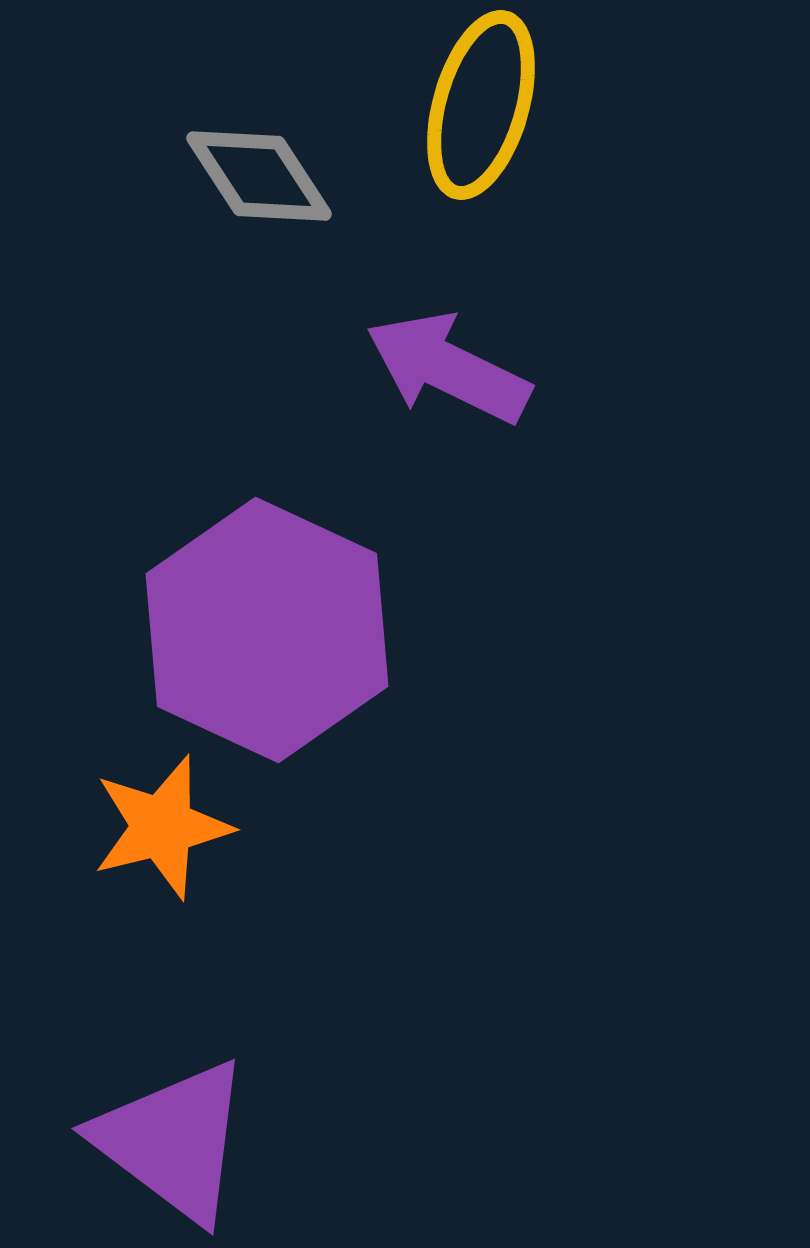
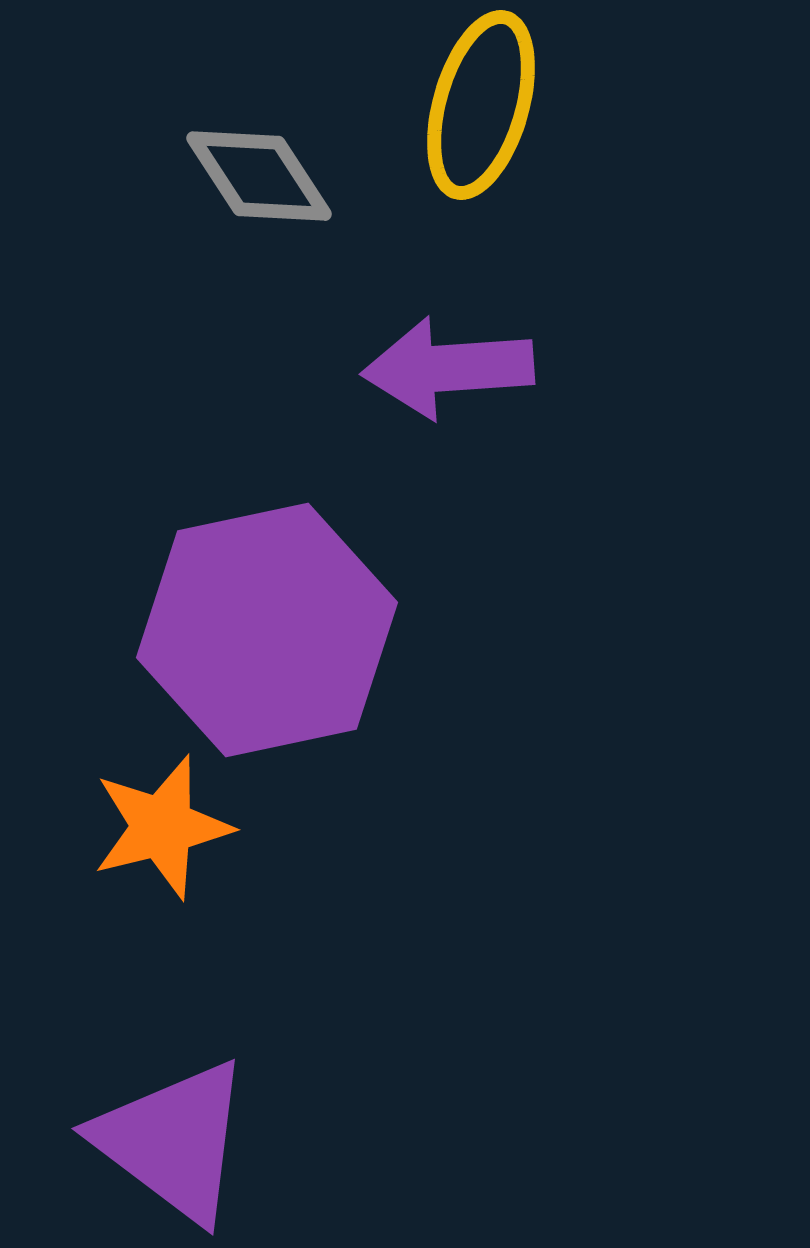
purple arrow: rotated 30 degrees counterclockwise
purple hexagon: rotated 23 degrees clockwise
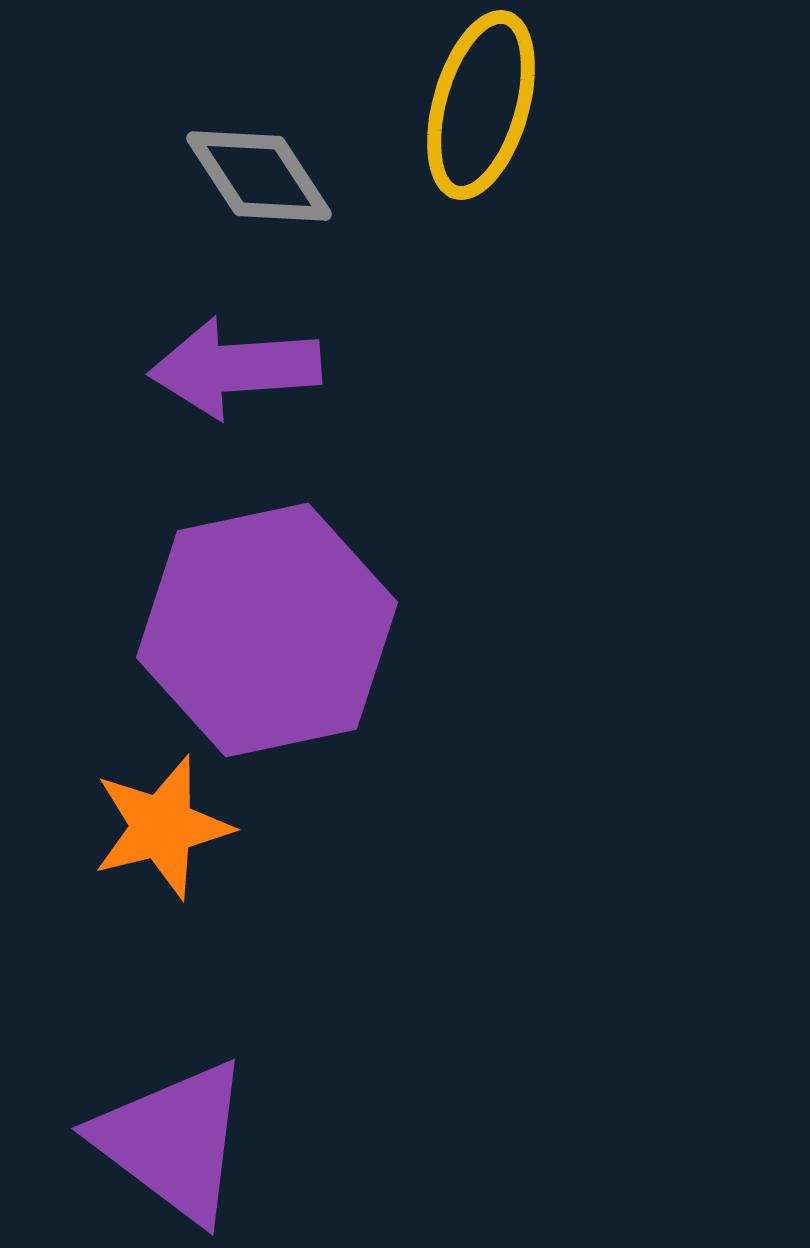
purple arrow: moved 213 px left
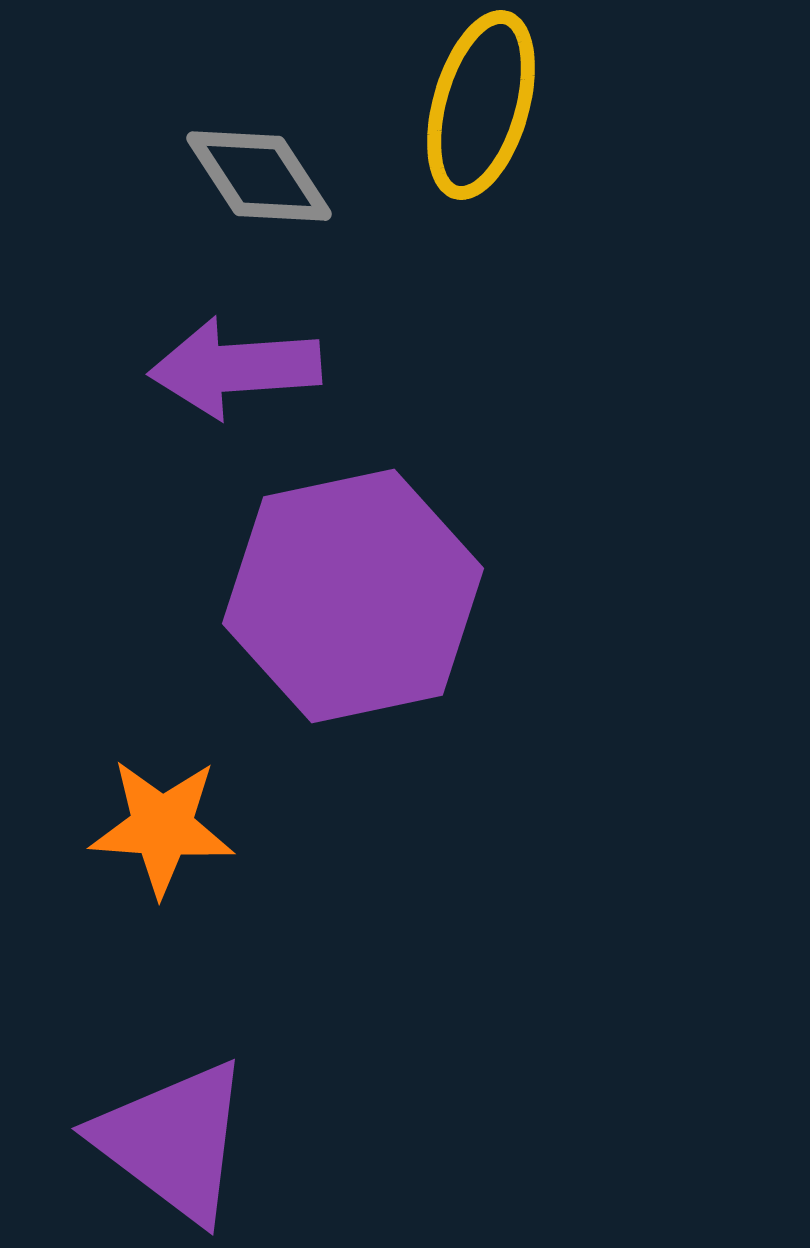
purple hexagon: moved 86 px right, 34 px up
orange star: rotated 18 degrees clockwise
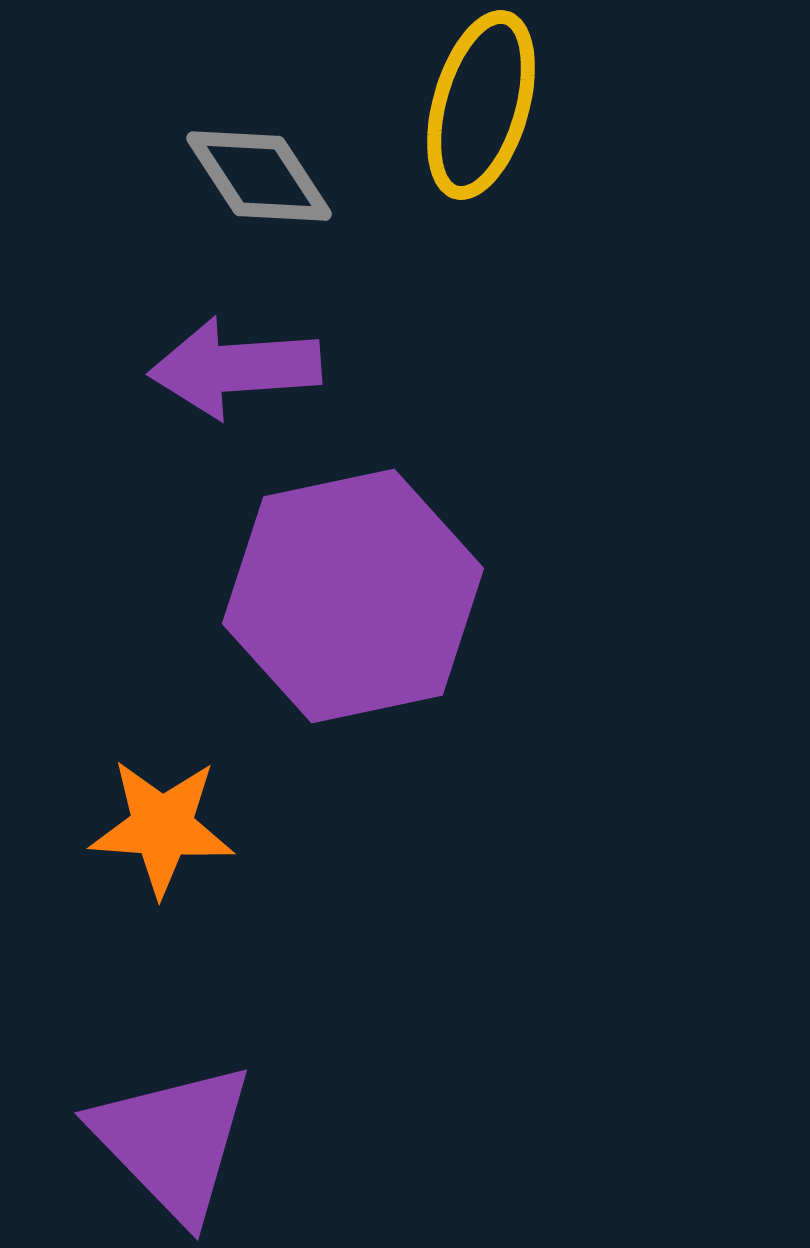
purple triangle: rotated 9 degrees clockwise
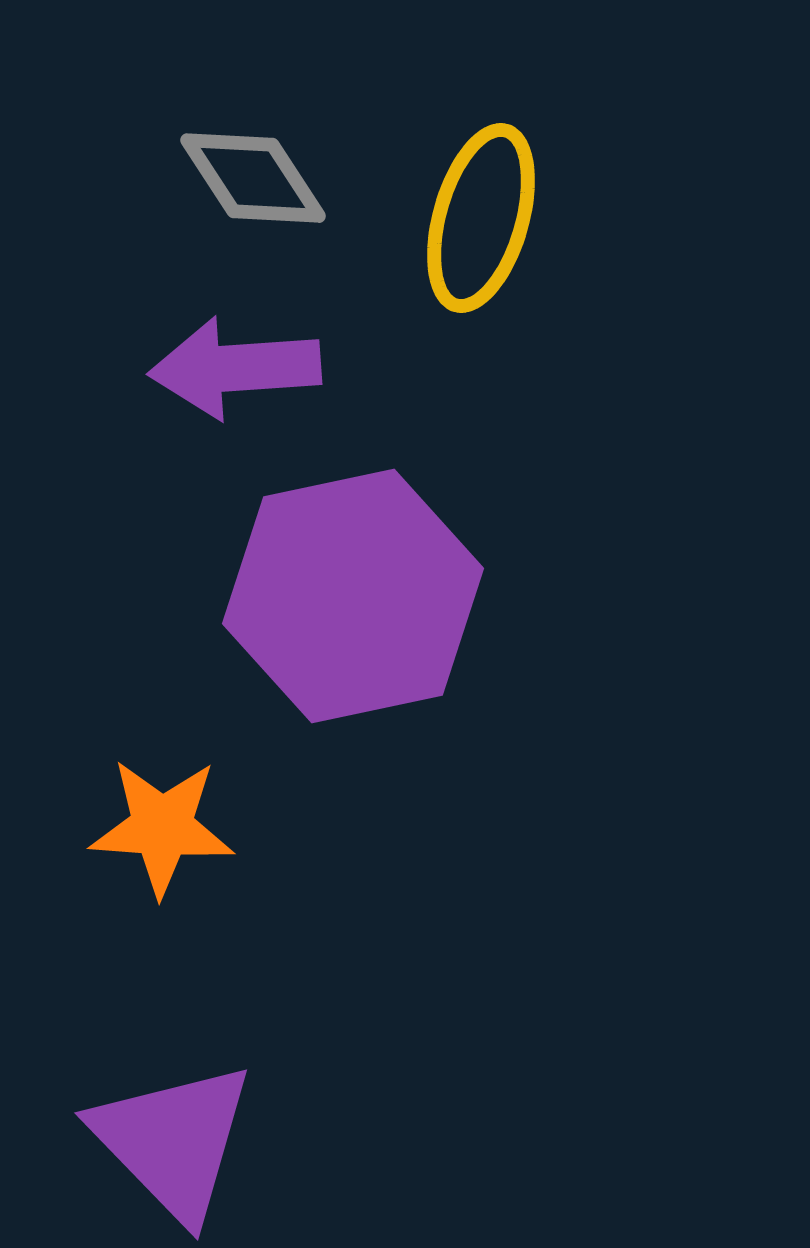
yellow ellipse: moved 113 px down
gray diamond: moved 6 px left, 2 px down
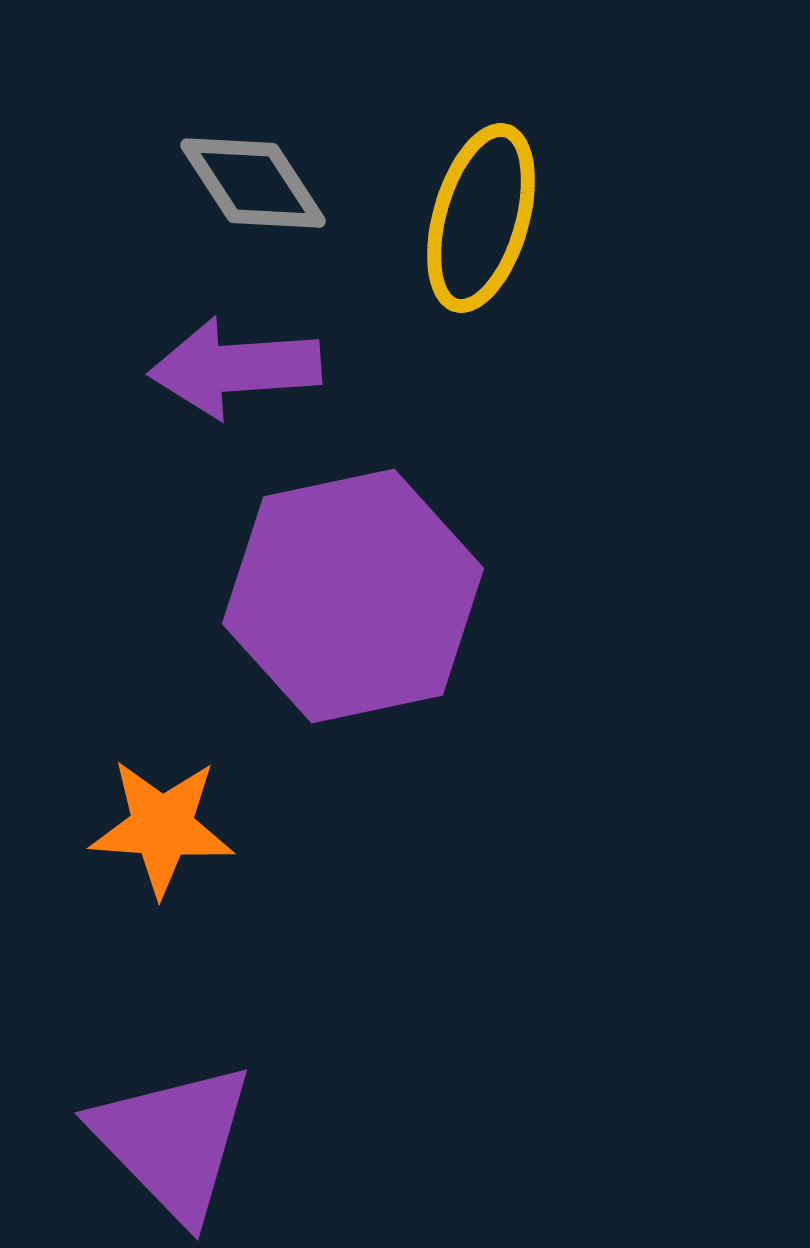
gray diamond: moved 5 px down
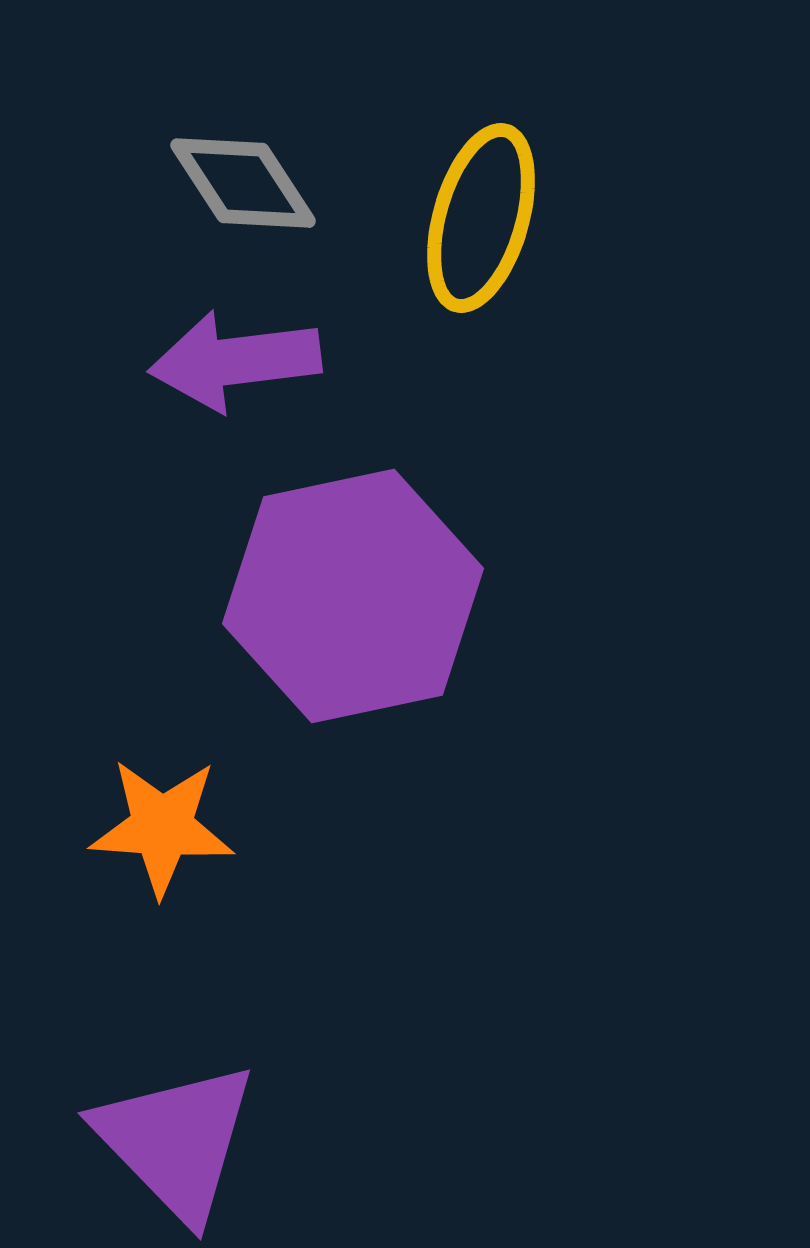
gray diamond: moved 10 px left
purple arrow: moved 7 px up; rotated 3 degrees counterclockwise
purple triangle: moved 3 px right
